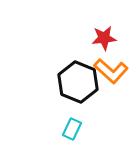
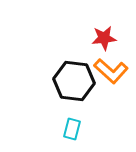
black hexagon: moved 4 px left, 1 px up; rotated 15 degrees counterclockwise
cyan rectangle: rotated 10 degrees counterclockwise
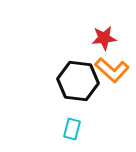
orange L-shape: moved 1 px right, 1 px up
black hexagon: moved 4 px right
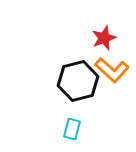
red star: rotated 15 degrees counterclockwise
black hexagon: rotated 21 degrees counterclockwise
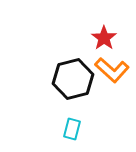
red star: rotated 15 degrees counterclockwise
black hexagon: moved 5 px left, 2 px up
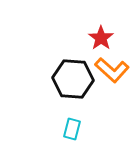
red star: moved 3 px left
black hexagon: rotated 18 degrees clockwise
